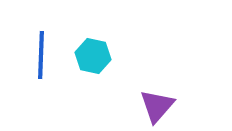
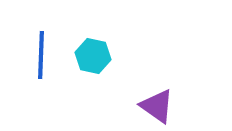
purple triangle: rotated 36 degrees counterclockwise
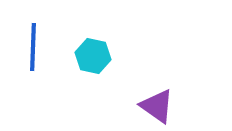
blue line: moved 8 px left, 8 px up
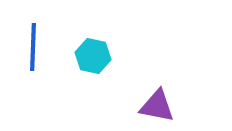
purple triangle: rotated 24 degrees counterclockwise
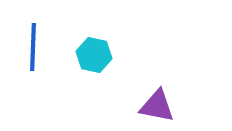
cyan hexagon: moved 1 px right, 1 px up
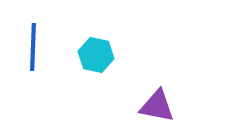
cyan hexagon: moved 2 px right
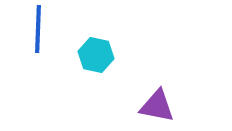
blue line: moved 5 px right, 18 px up
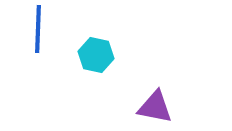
purple triangle: moved 2 px left, 1 px down
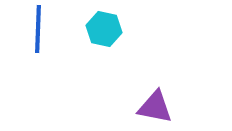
cyan hexagon: moved 8 px right, 26 px up
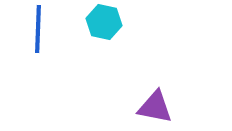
cyan hexagon: moved 7 px up
